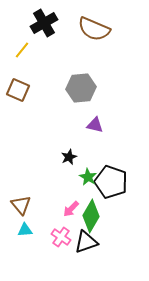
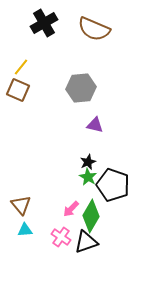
yellow line: moved 1 px left, 17 px down
black star: moved 19 px right, 5 px down
black pentagon: moved 2 px right, 3 px down
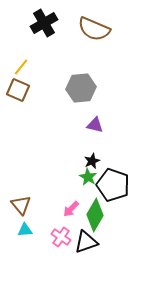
black star: moved 4 px right, 1 px up
green diamond: moved 4 px right, 1 px up
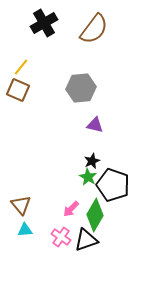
brown semicircle: rotated 76 degrees counterclockwise
black triangle: moved 2 px up
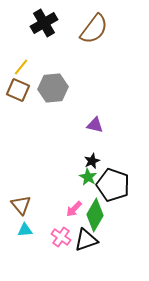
gray hexagon: moved 28 px left
pink arrow: moved 3 px right
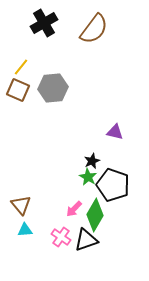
purple triangle: moved 20 px right, 7 px down
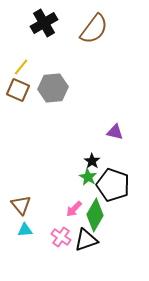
black star: rotated 14 degrees counterclockwise
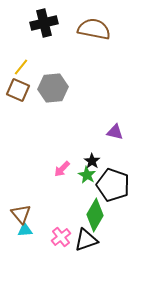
black cross: rotated 16 degrees clockwise
brown semicircle: rotated 116 degrees counterclockwise
green star: moved 1 px left, 2 px up
brown triangle: moved 9 px down
pink arrow: moved 12 px left, 40 px up
pink cross: rotated 18 degrees clockwise
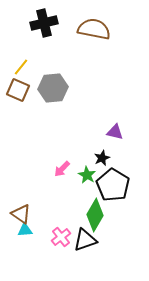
black star: moved 10 px right, 3 px up; rotated 14 degrees clockwise
black pentagon: rotated 12 degrees clockwise
brown triangle: rotated 15 degrees counterclockwise
black triangle: moved 1 px left
